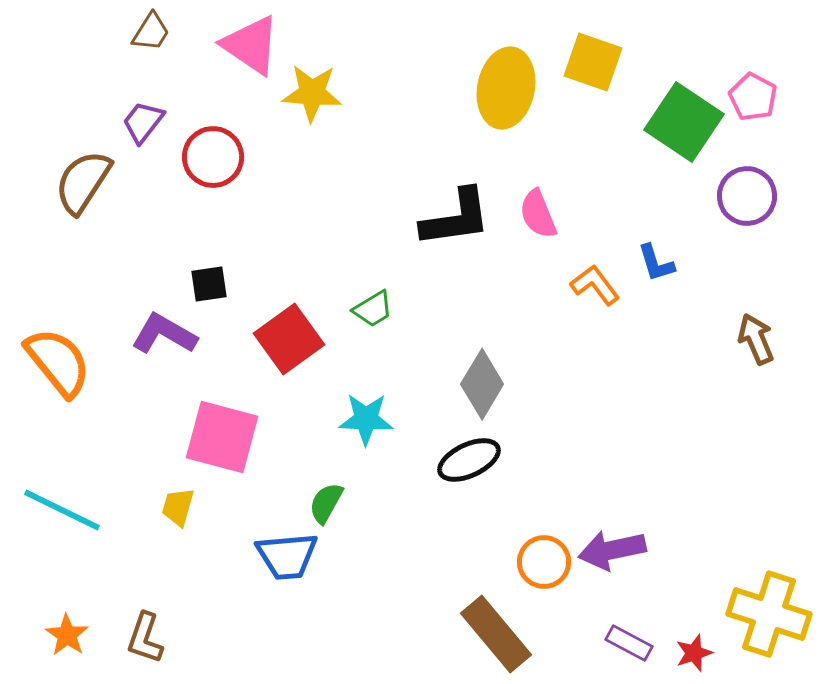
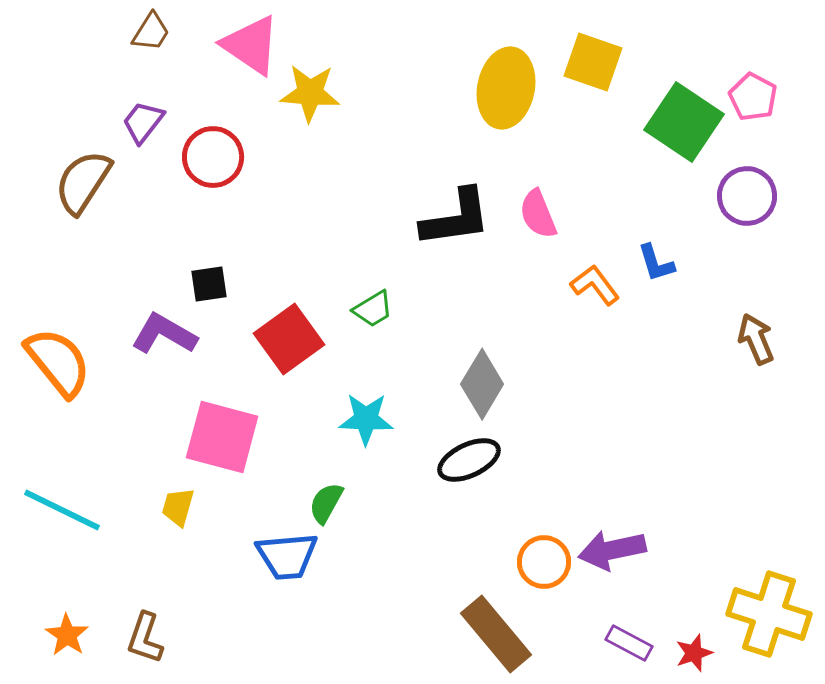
yellow star: moved 2 px left
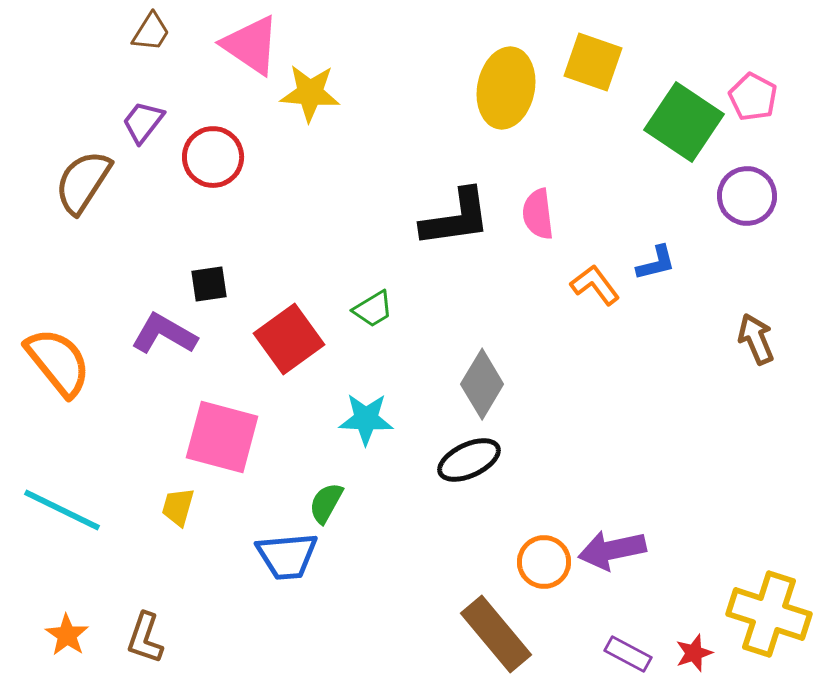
pink semicircle: rotated 15 degrees clockwise
blue L-shape: rotated 87 degrees counterclockwise
purple rectangle: moved 1 px left, 11 px down
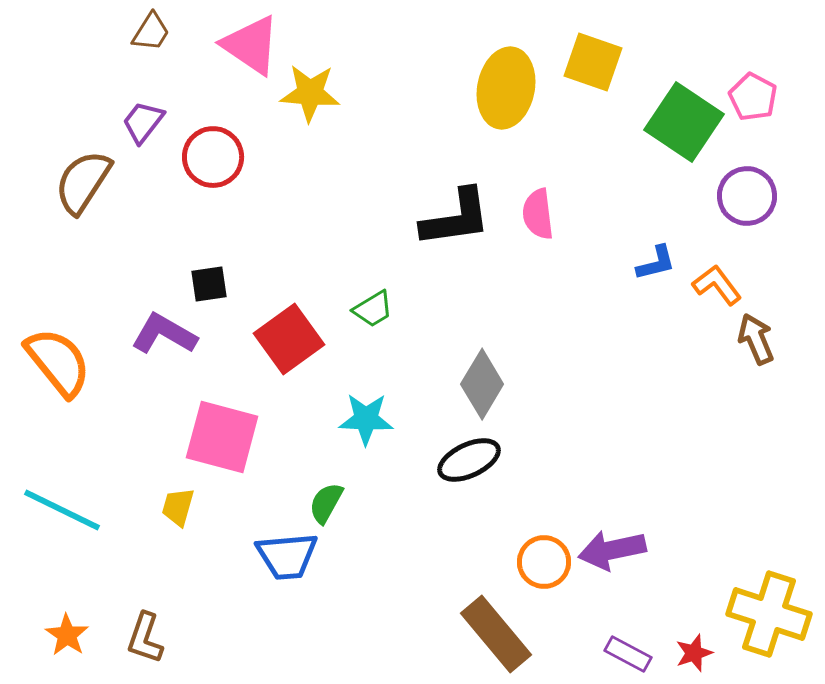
orange L-shape: moved 122 px right
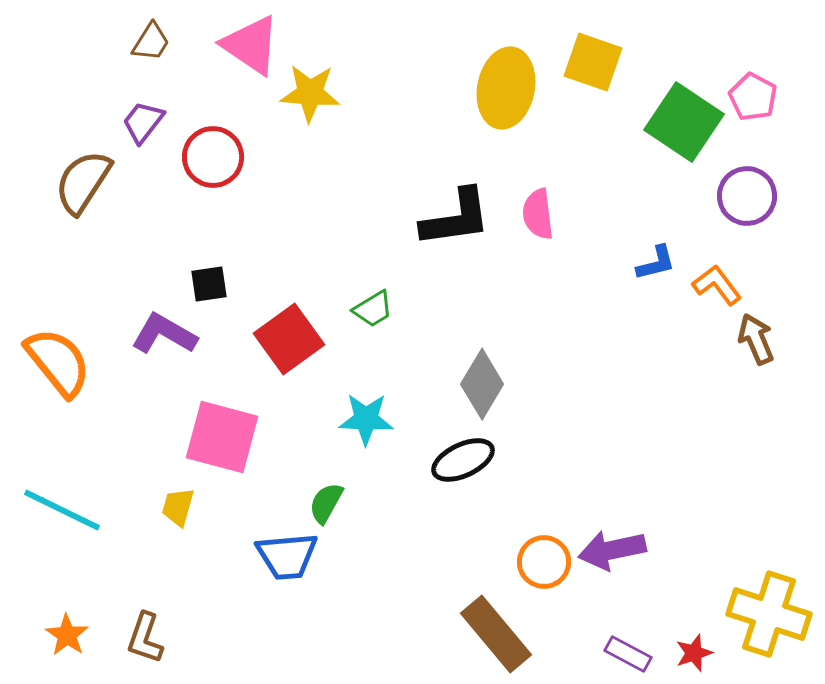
brown trapezoid: moved 10 px down
black ellipse: moved 6 px left
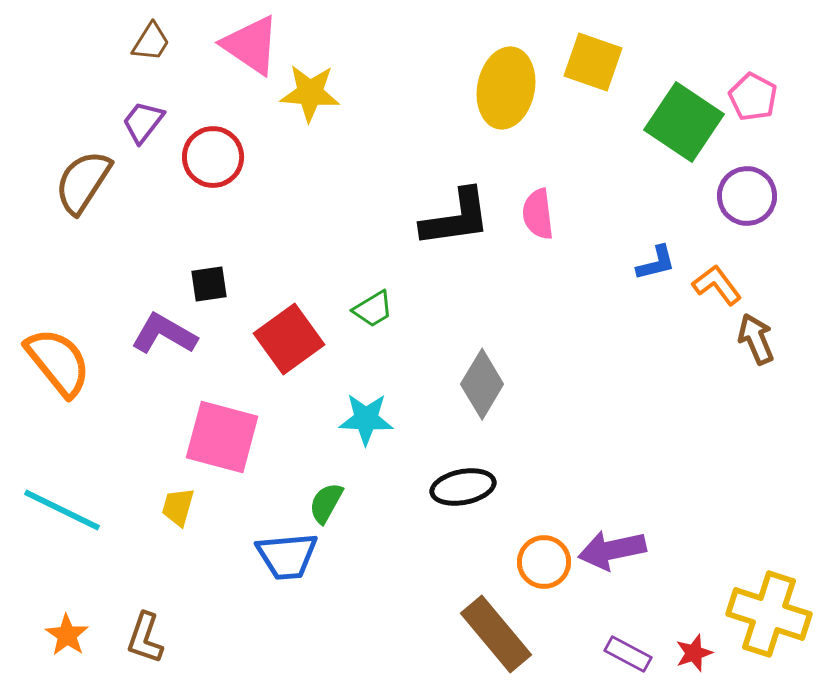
black ellipse: moved 27 px down; rotated 14 degrees clockwise
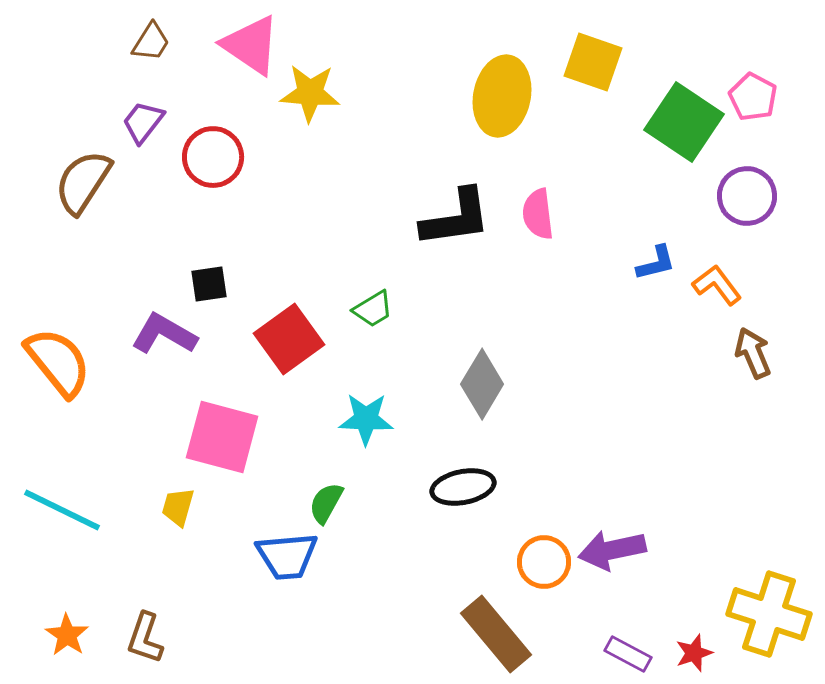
yellow ellipse: moved 4 px left, 8 px down
brown arrow: moved 3 px left, 14 px down
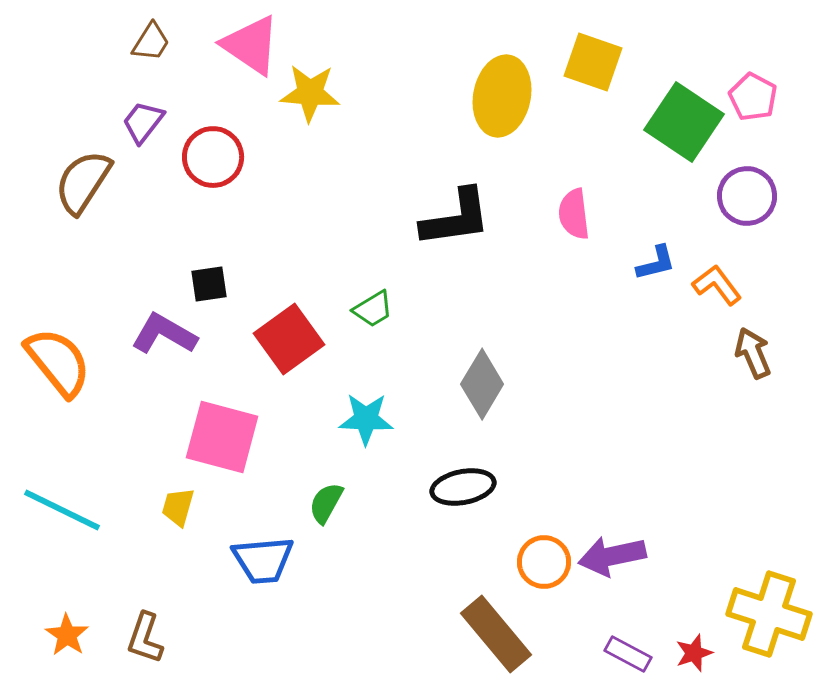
pink semicircle: moved 36 px right
purple arrow: moved 6 px down
blue trapezoid: moved 24 px left, 4 px down
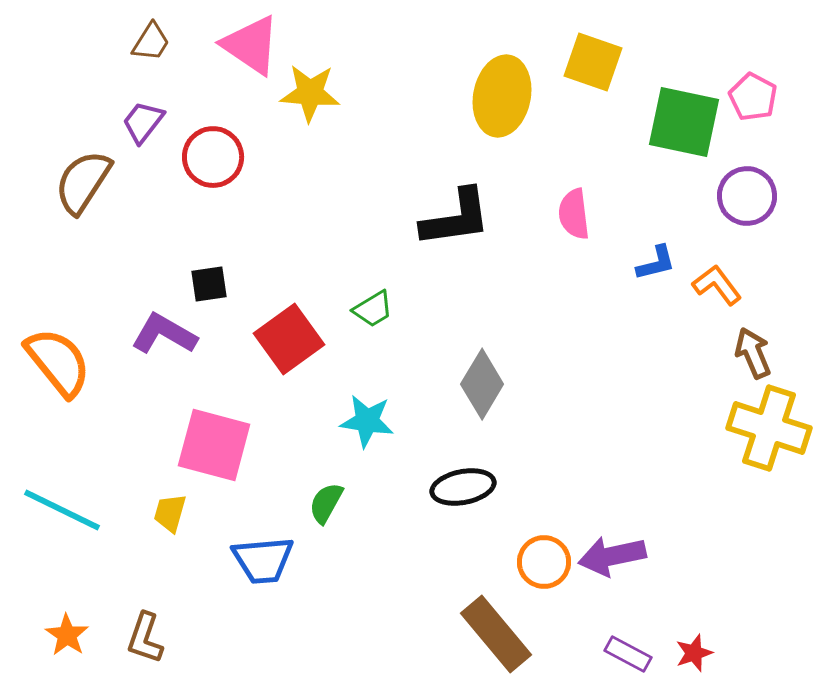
green square: rotated 22 degrees counterclockwise
cyan star: moved 1 px right, 2 px down; rotated 6 degrees clockwise
pink square: moved 8 px left, 8 px down
yellow trapezoid: moved 8 px left, 6 px down
yellow cross: moved 186 px up
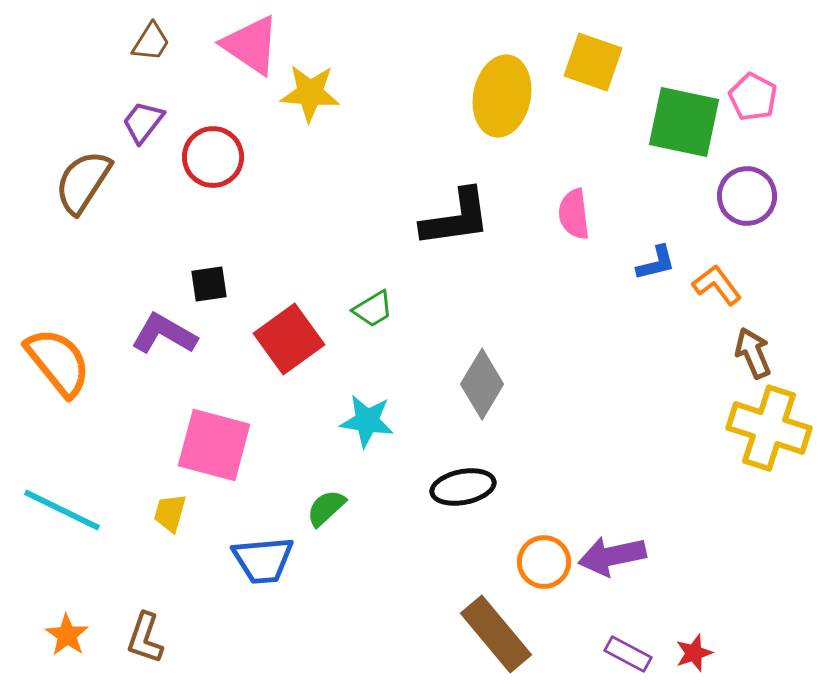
green semicircle: moved 5 px down; rotated 18 degrees clockwise
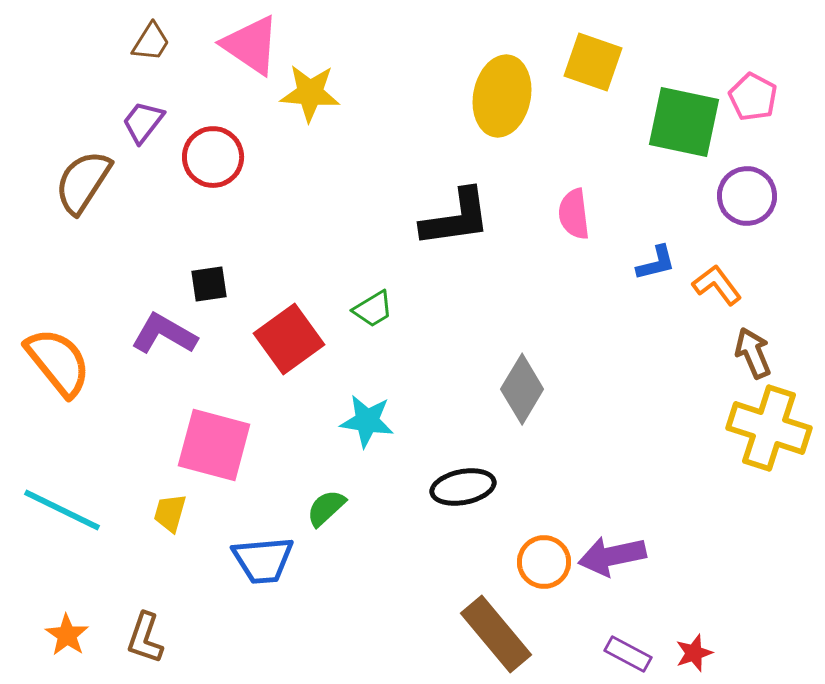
gray diamond: moved 40 px right, 5 px down
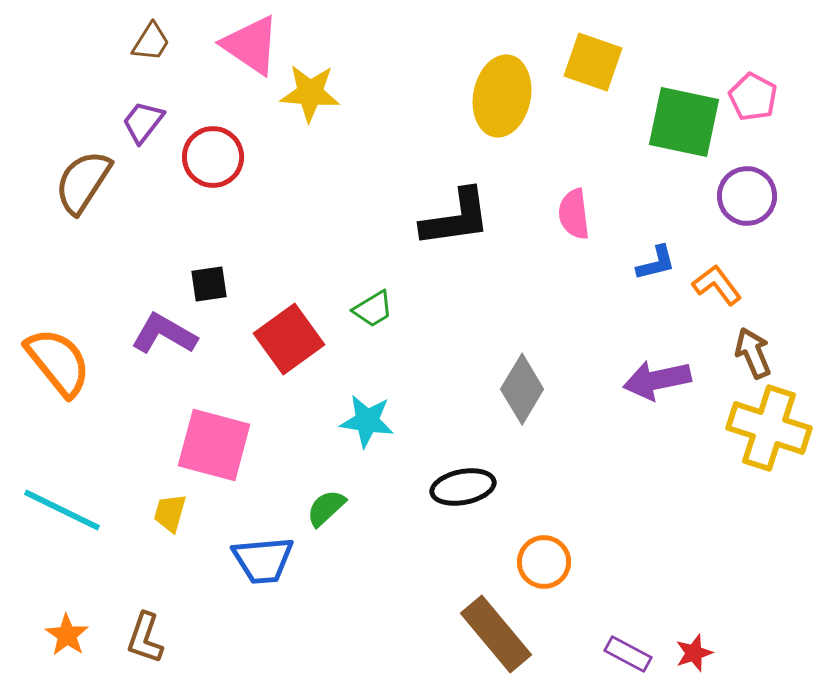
purple arrow: moved 45 px right, 176 px up
